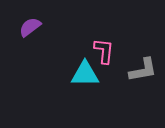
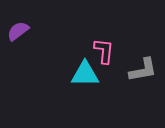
purple semicircle: moved 12 px left, 4 px down
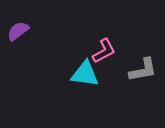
pink L-shape: rotated 56 degrees clockwise
cyan triangle: rotated 8 degrees clockwise
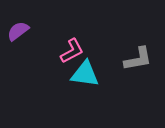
pink L-shape: moved 32 px left
gray L-shape: moved 5 px left, 11 px up
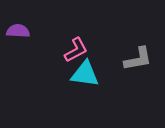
purple semicircle: rotated 40 degrees clockwise
pink L-shape: moved 4 px right, 1 px up
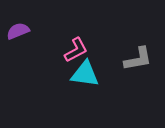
purple semicircle: rotated 25 degrees counterclockwise
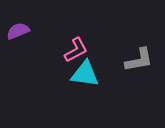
gray L-shape: moved 1 px right, 1 px down
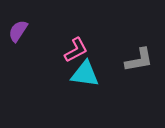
purple semicircle: rotated 35 degrees counterclockwise
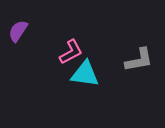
pink L-shape: moved 5 px left, 2 px down
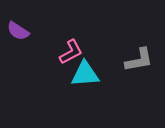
purple semicircle: rotated 90 degrees counterclockwise
cyan triangle: rotated 12 degrees counterclockwise
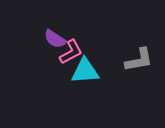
purple semicircle: moved 37 px right, 8 px down
cyan triangle: moved 3 px up
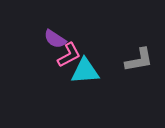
pink L-shape: moved 2 px left, 3 px down
